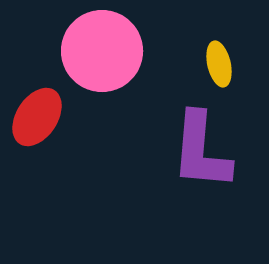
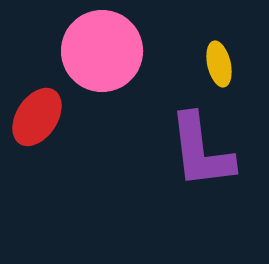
purple L-shape: rotated 12 degrees counterclockwise
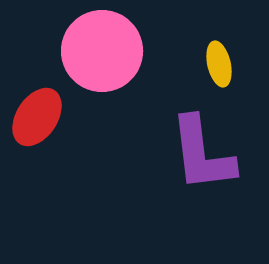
purple L-shape: moved 1 px right, 3 px down
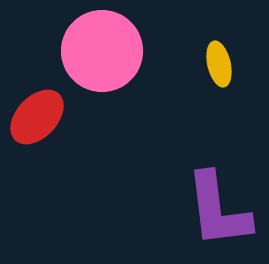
red ellipse: rotated 10 degrees clockwise
purple L-shape: moved 16 px right, 56 px down
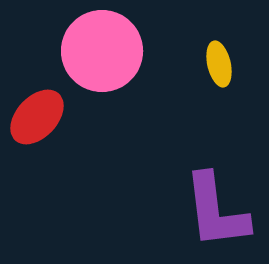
purple L-shape: moved 2 px left, 1 px down
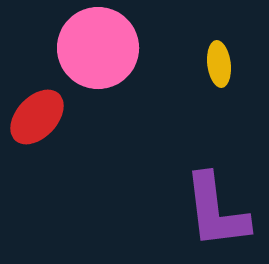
pink circle: moved 4 px left, 3 px up
yellow ellipse: rotated 6 degrees clockwise
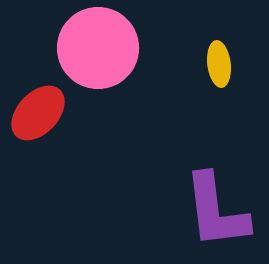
red ellipse: moved 1 px right, 4 px up
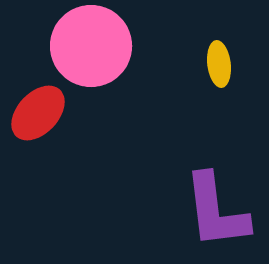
pink circle: moved 7 px left, 2 px up
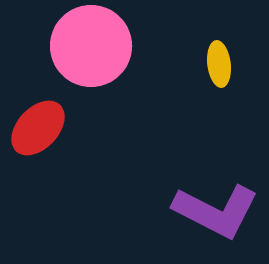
red ellipse: moved 15 px down
purple L-shape: rotated 56 degrees counterclockwise
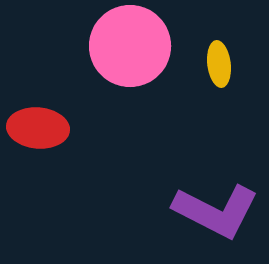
pink circle: moved 39 px right
red ellipse: rotated 52 degrees clockwise
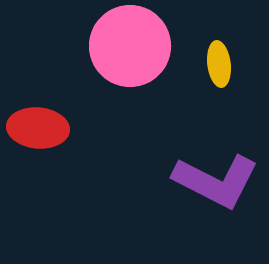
purple L-shape: moved 30 px up
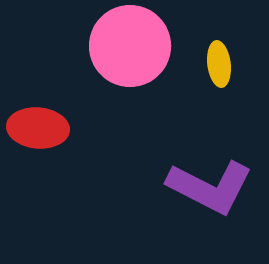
purple L-shape: moved 6 px left, 6 px down
